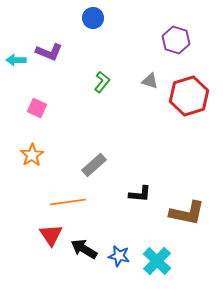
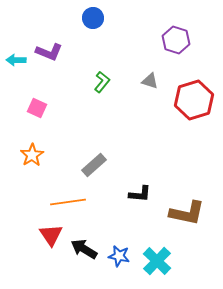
red hexagon: moved 5 px right, 4 px down
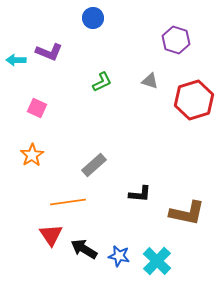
green L-shape: rotated 25 degrees clockwise
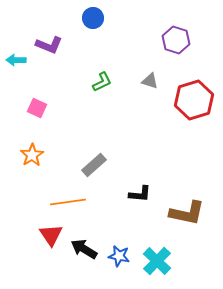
purple L-shape: moved 7 px up
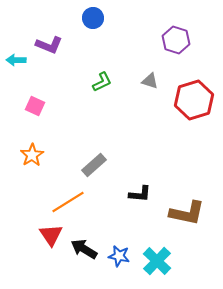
pink square: moved 2 px left, 2 px up
orange line: rotated 24 degrees counterclockwise
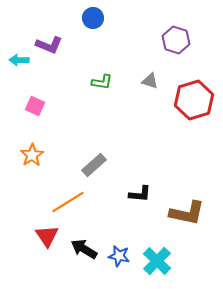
cyan arrow: moved 3 px right
green L-shape: rotated 35 degrees clockwise
red triangle: moved 4 px left, 1 px down
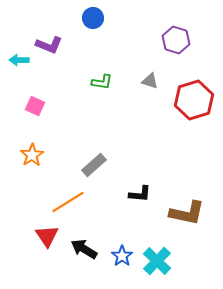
blue star: moved 3 px right; rotated 25 degrees clockwise
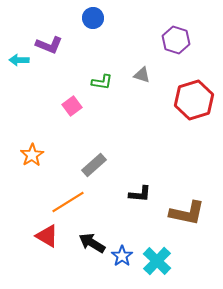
gray triangle: moved 8 px left, 6 px up
pink square: moved 37 px right; rotated 30 degrees clockwise
red triangle: rotated 25 degrees counterclockwise
black arrow: moved 8 px right, 6 px up
